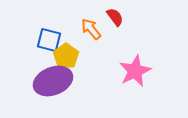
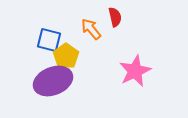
red semicircle: rotated 24 degrees clockwise
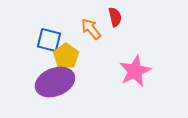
purple ellipse: moved 2 px right, 1 px down
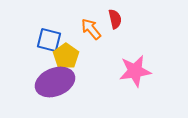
red semicircle: moved 2 px down
pink star: rotated 16 degrees clockwise
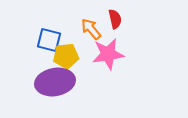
yellow pentagon: rotated 30 degrees clockwise
pink star: moved 27 px left, 17 px up
purple ellipse: rotated 12 degrees clockwise
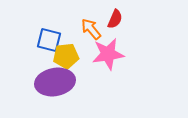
red semicircle: rotated 36 degrees clockwise
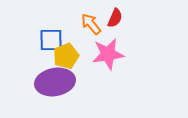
red semicircle: moved 1 px up
orange arrow: moved 5 px up
blue square: moved 2 px right; rotated 15 degrees counterclockwise
yellow pentagon: rotated 15 degrees counterclockwise
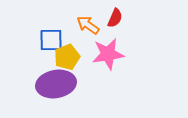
orange arrow: moved 3 px left, 1 px down; rotated 15 degrees counterclockwise
yellow pentagon: moved 1 px right, 1 px down
purple ellipse: moved 1 px right, 2 px down
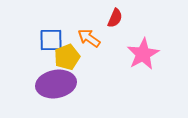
orange arrow: moved 1 px right, 13 px down
pink star: moved 35 px right; rotated 20 degrees counterclockwise
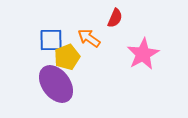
purple ellipse: rotated 63 degrees clockwise
